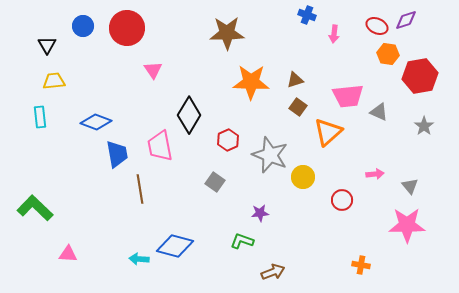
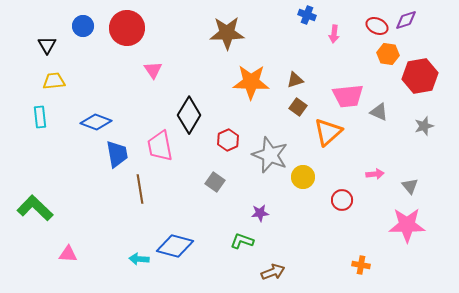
gray star at (424, 126): rotated 18 degrees clockwise
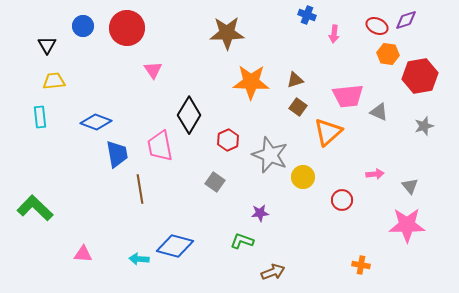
pink triangle at (68, 254): moved 15 px right
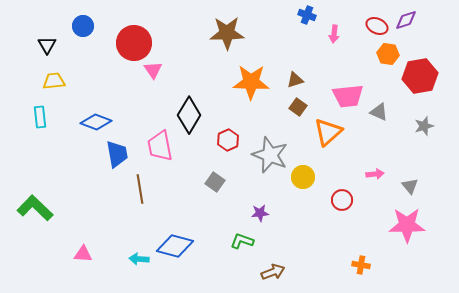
red circle at (127, 28): moved 7 px right, 15 px down
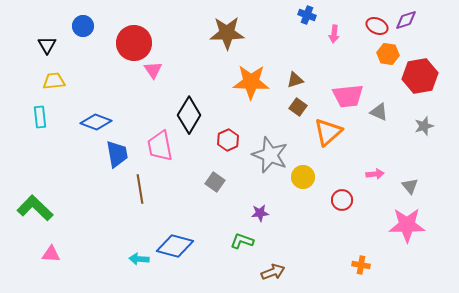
pink triangle at (83, 254): moved 32 px left
